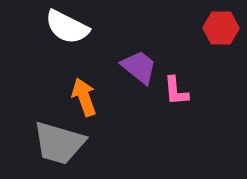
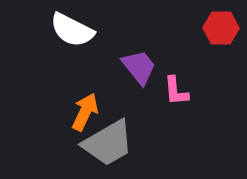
white semicircle: moved 5 px right, 3 px down
purple trapezoid: rotated 12 degrees clockwise
orange arrow: moved 1 px right, 15 px down; rotated 45 degrees clockwise
gray trapezoid: moved 49 px right; rotated 46 degrees counterclockwise
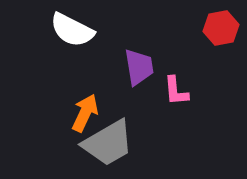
red hexagon: rotated 12 degrees counterclockwise
purple trapezoid: rotated 30 degrees clockwise
orange arrow: moved 1 px down
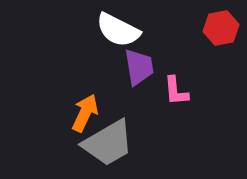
white semicircle: moved 46 px right
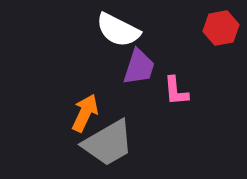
purple trapezoid: rotated 27 degrees clockwise
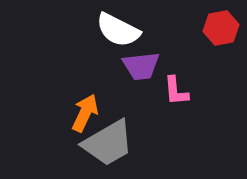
purple trapezoid: moved 2 px right, 1 px up; rotated 66 degrees clockwise
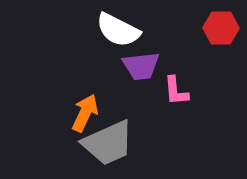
red hexagon: rotated 12 degrees clockwise
gray trapezoid: rotated 6 degrees clockwise
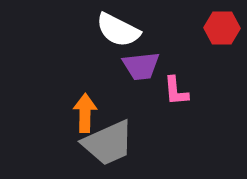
red hexagon: moved 1 px right
orange arrow: rotated 24 degrees counterclockwise
